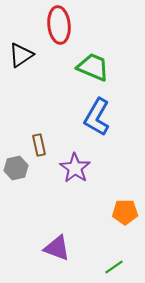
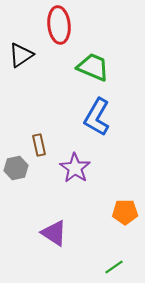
purple triangle: moved 3 px left, 15 px up; rotated 12 degrees clockwise
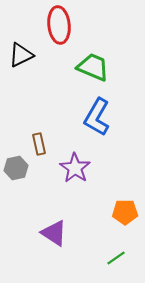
black triangle: rotated 8 degrees clockwise
brown rectangle: moved 1 px up
green line: moved 2 px right, 9 px up
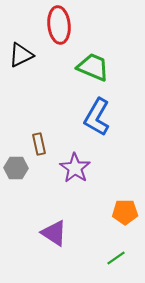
gray hexagon: rotated 15 degrees clockwise
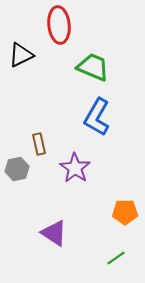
gray hexagon: moved 1 px right, 1 px down; rotated 15 degrees counterclockwise
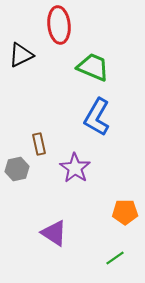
green line: moved 1 px left
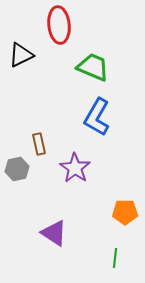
green line: rotated 48 degrees counterclockwise
